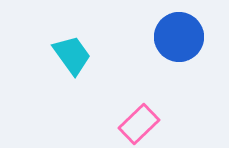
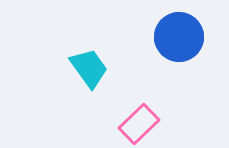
cyan trapezoid: moved 17 px right, 13 px down
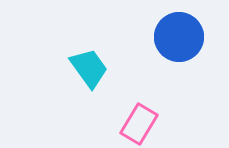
pink rectangle: rotated 15 degrees counterclockwise
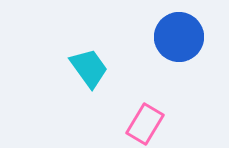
pink rectangle: moved 6 px right
